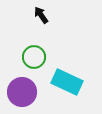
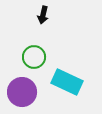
black arrow: moved 2 px right; rotated 132 degrees counterclockwise
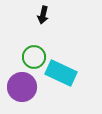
cyan rectangle: moved 6 px left, 9 px up
purple circle: moved 5 px up
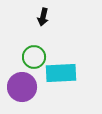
black arrow: moved 2 px down
cyan rectangle: rotated 28 degrees counterclockwise
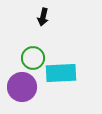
green circle: moved 1 px left, 1 px down
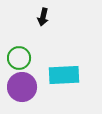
green circle: moved 14 px left
cyan rectangle: moved 3 px right, 2 px down
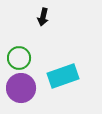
cyan rectangle: moved 1 px left, 1 px down; rotated 16 degrees counterclockwise
purple circle: moved 1 px left, 1 px down
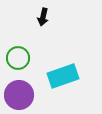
green circle: moved 1 px left
purple circle: moved 2 px left, 7 px down
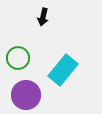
cyan rectangle: moved 6 px up; rotated 32 degrees counterclockwise
purple circle: moved 7 px right
